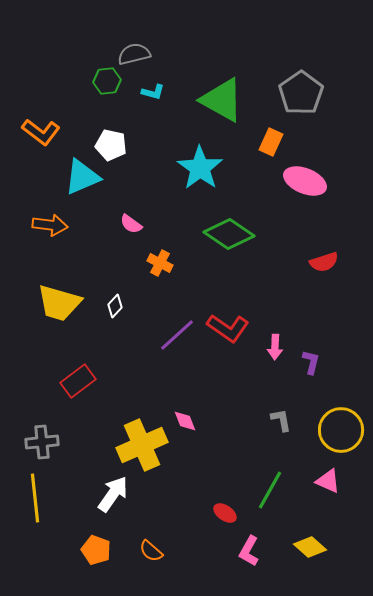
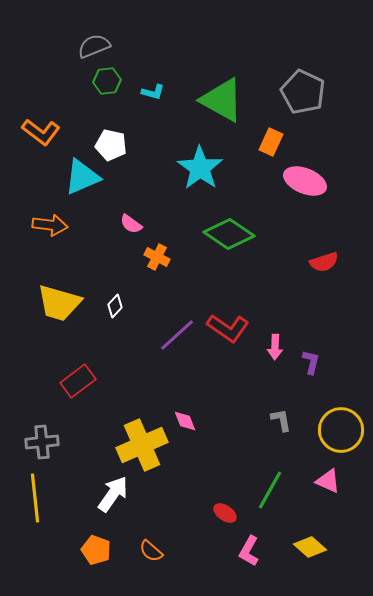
gray semicircle: moved 40 px left, 8 px up; rotated 8 degrees counterclockwise
gray pentagon: moved 2 px right, 1 px up; rotated 12 degrees counterclockwise
orange cross: moved 3 px left, 6 px up
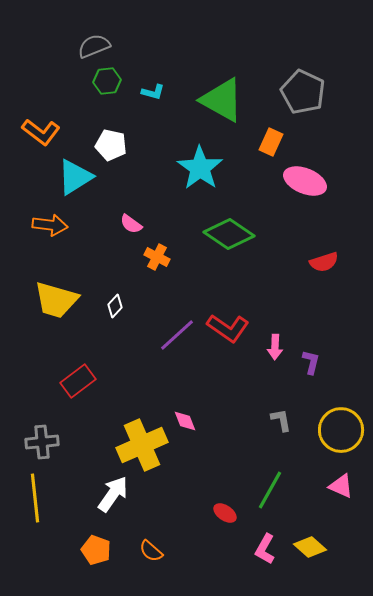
cyan triangle: moved 7 px left; rotated 9 degrees counterclockwise
yellow trapezoid: moved 3 px left, 3 px up
pink triangle: moved 13 px right, 5 px down
pink L-shape: moved 16 px right, 2 px up
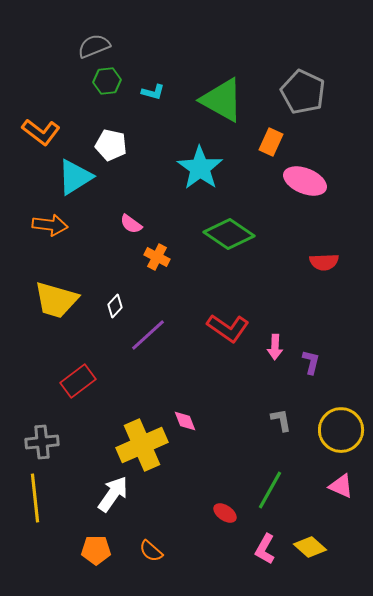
red semicircle: rotated 16 degrees clockwise
purple line: moved 29 px left
orange pentagon: rotated 20 degrees counterclockwise
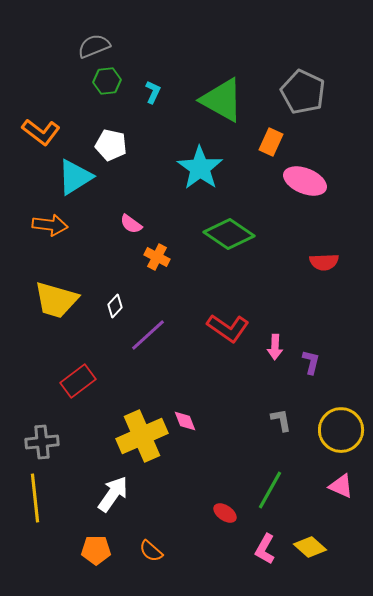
cyan L-shape: rotated 80 degrees counterclockwise
yellow cross: moved 9 px up
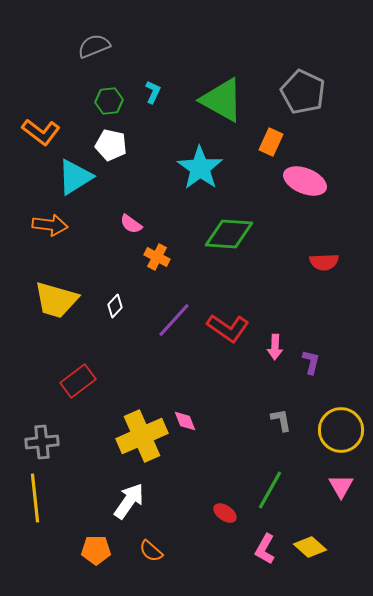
green hexagon: moved 2 px right, 20 px down
green diamond: rotated 30 degrees counterclockwise
purple line: moved 26 px right, 15 px up; rotated 6 degrees counterclockwise
pink triangle: rotated 36 degrees clockwise
white arrow: moved 16 px right, 7 px down
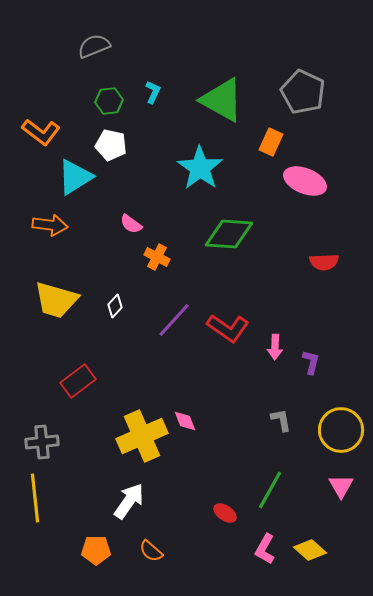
yellow diamond: moved 3 px down
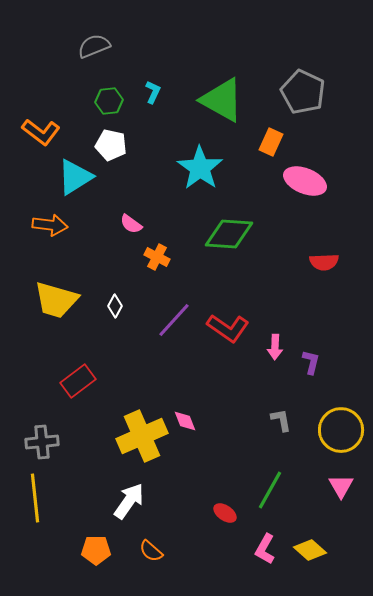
white diamond: rotated 15 degrees counterclockwise
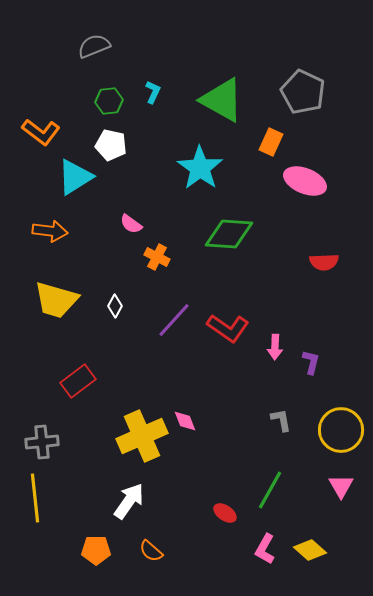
orange arrow: moved 6 px down
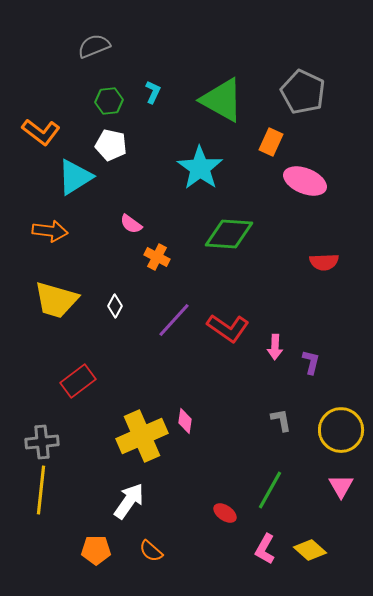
pink diamond: rotated 30 degrees clockwise
yellow line: moved 6 px right, 8 px up; rotated 12 degrees clockwise
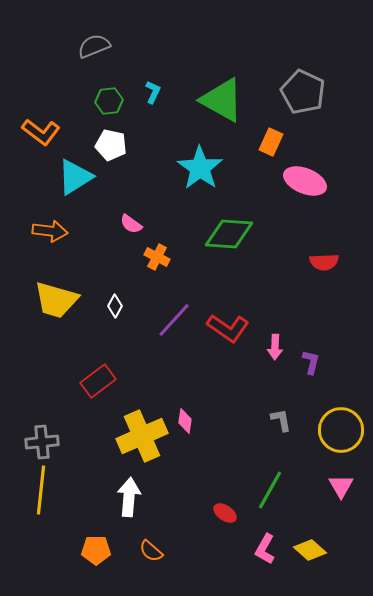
red rectangle: moved 20 px right
white arrow: moved 4 px up; rotated 30 degrees counterclockwise
